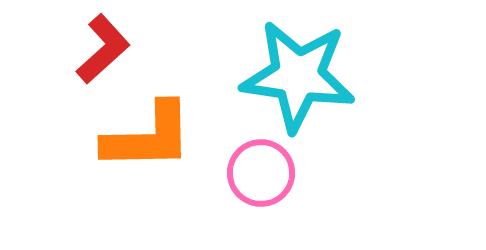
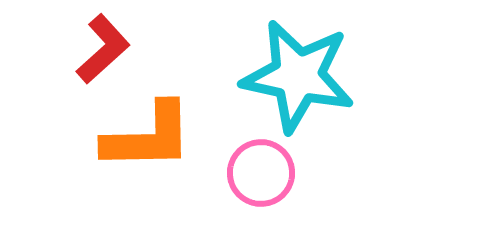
cyan star: rotated 4 degrees clockwise
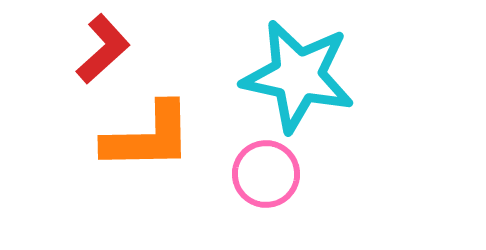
pink circle: moved 5 px right, 1 px down
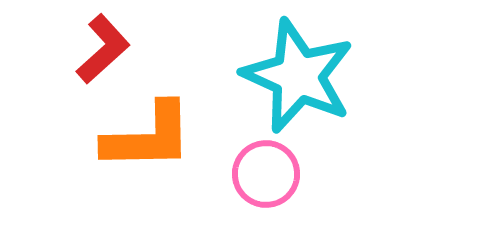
cyan star: rotated 12 degrees clockwise
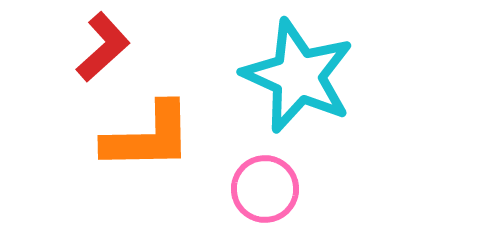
red L-shape: moved 2 px up
pink circle: moved 1 px left, 15 px down
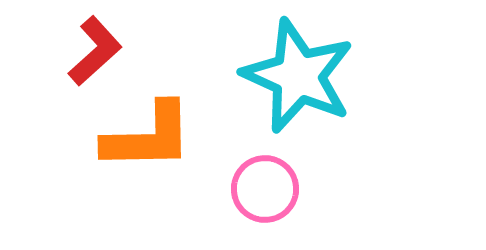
red L-shape: moved 8 px left, 4 px down
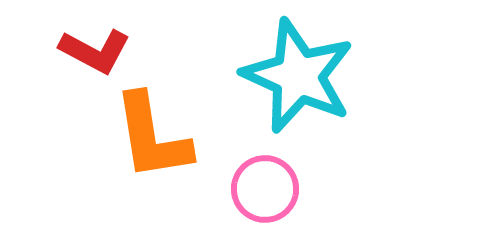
red L-shape: rotated 70 degrees clockwise
orange L-shape: moved 4 px right; rotated 82 degrees clockwise
